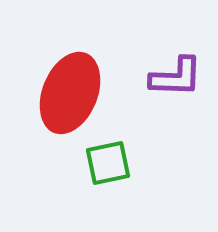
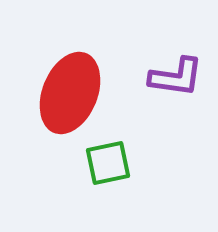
purple L-shape: rotated 6 degrees clockwise
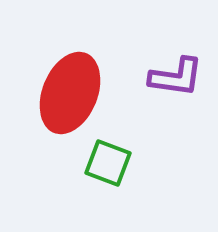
green square: rotated 33 degrees clockwise
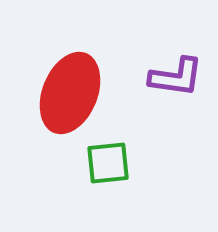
green square: rotated 27 degrees counterclockwise
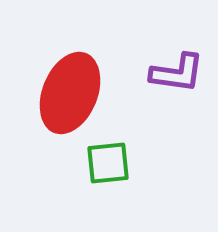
purple L-shape: moved 1 px right, 4 px up
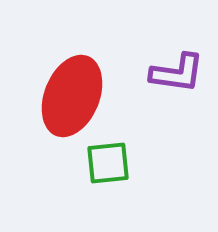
red ellipse: moved 2 px right, 3 px down
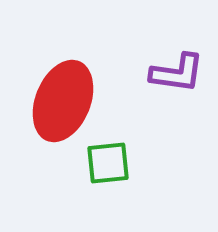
red ellipse: moved 9 px left, 5 px down
